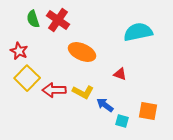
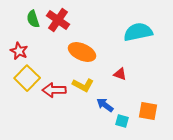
yellow L-shape: moved 7 px up
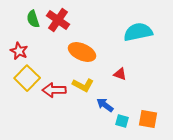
orange square: moved 8 px down
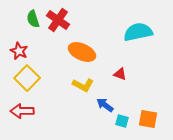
red arrow: moved 32 px left, 21 px down
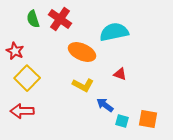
red cross: moved 2 px right, 1 px up
cyan semicircle: moved 24 px left
red star: moved 4 px left
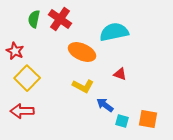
green semicircle: moved 1 px right; rotated 30 degrees clockwise
yellow L-shape: moved 1 px down
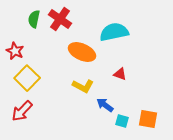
red arrow: rotated 45 degrees counterclockwise
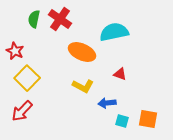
blue arrow: moved 2 px right, 2 px up; rotated 42 degrees counterclockwise
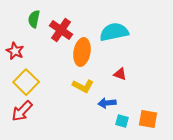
red cross: moved 1 px right, 11 px down
orange ellipse: rotated 76 degrees clockwise
yellow square: moved 1 px left, 4 px down
